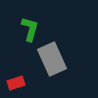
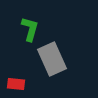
red rectangle: moved 1 px down; rotated 24 degrees clockwise
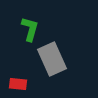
red rectangle: moved 2 px right
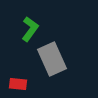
green L-shape: rotated 20 degrees clockwise
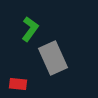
gray rectangle: moved 1 px right, 1 px up
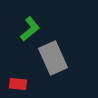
green L-shape: rotated 15 degrees clockwise
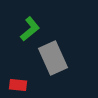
red rectangle: moved 1 px down
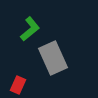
red rectangle: rotated 72 degrees counterclockwise
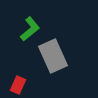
gray rectangle: moved 2 px up
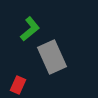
gray rectangle: moved 1 px left, 1 px down
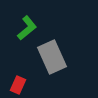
green L-shape: moved 3 px left, 1 px up
